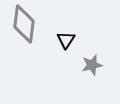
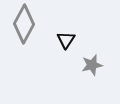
gray diamond: rotated 21 degrees clockwise
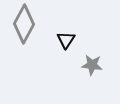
gray star: rotated 20 degrees clockwise
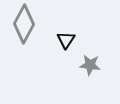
gray star: moved 2 px left
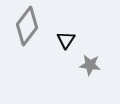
gray diamond: moved 3 px right, 2 px down; rotated 9 degrees clockwise
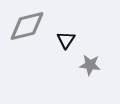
gray diamond: rotated 39 degrees clockwise
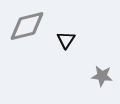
gray star: moved 12 px right, 11 px down
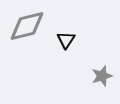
gray star: rotated 25 degrees counterclockwise
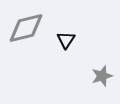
gray diamond: moved 1 px left, 2 px down
